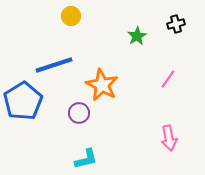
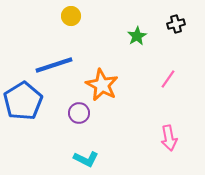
cyan L-shape: rotated 40 degrees clockwise
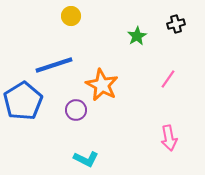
purple circle: moved 3 px left, 3 px up
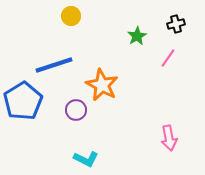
pink line: moved 21 px up
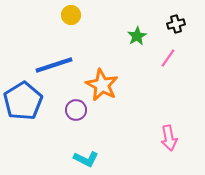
yellow circle: moved 1 px up
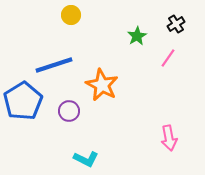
black cross: rotated 18 degrees counterclockwise
purple circle: moved 7 px left, 1 px down
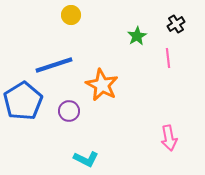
pink line: rotated 42 degrees counterclockwise
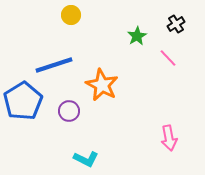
pink line: rotated 36 degrees counterclockwise
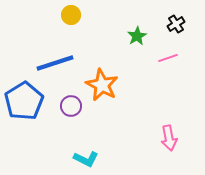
pink line: rotated 66 degrees counterclockwise
blue line: moved 1 px right, 2 px up
blue pentagon: moved 1 px right
purple circle: moved 2 px right, 5 px up
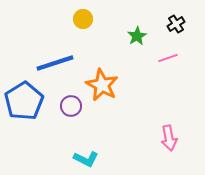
yellow circle: moved 12 px right, 4 px down
